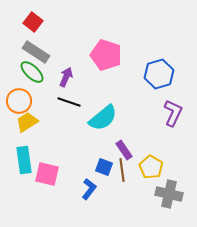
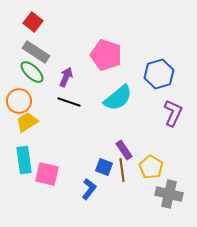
cyan semicircle: moved 15 px right, 20 px up
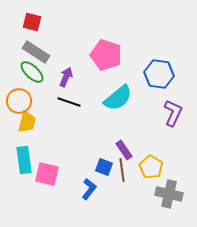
red square: moved 1 px left; rotated 24 degrees counterclockwise
blue hexagon: rotated 24 degrees clockwise
yellow trapezoid: rotated 135 degrees clockwise
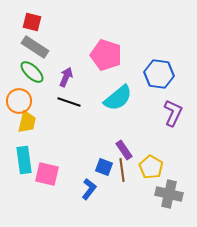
gray rectangle: moved 1 px left, 5 px up
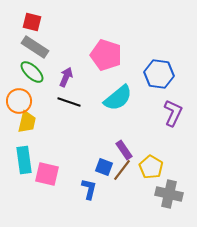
brown line: rotated 45 degrees clockwise
blue L-shape: rotated 25 degrees counterclockwise
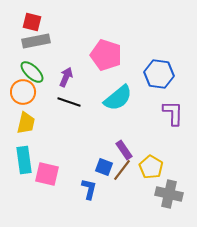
gray rectangle: moved 1 px right, 6 px up; rotated 44 degrees counterclockwise
orange circle: moved 4 px right, 9 px up
purple L-shape: rotated 24 degrees counterclockwise
yellow trapezoid: moved 1 px left, 1 px down
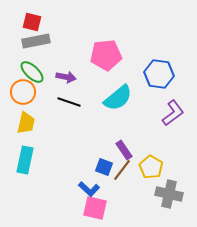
pink pentagon: rotated 24 degrees counterclockwise
purple arrow: rotated 78 degrees clockwise
purple L-shape: rotated 52 degrees clockwise
cyan rectangle: moved 1 px right; rotated 20 degrees clockwise
pink square: moved 48 px right, 34 px down
blue L-shape: rotated 120 degrees clockwise
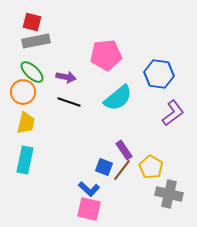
pink square: moved 6 px left, 1 px down
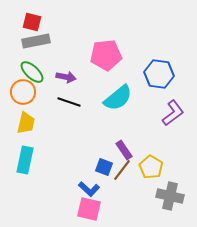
gray cross: moved 1 px right, 2 px down
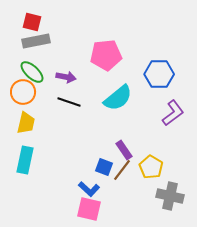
blue hexagon: rotated 8 degrees counterclockwise
